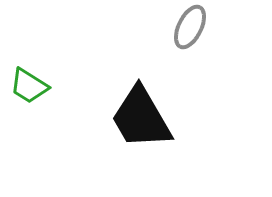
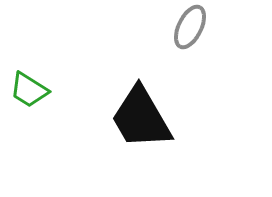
green trapezoid: moved 4 px down
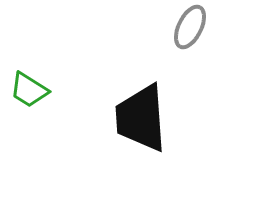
black trapezoid: rotated 26 degrees clockwise
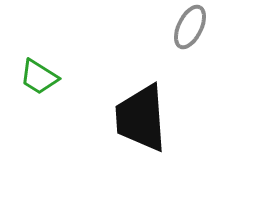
green trapezoid: moved 10 px right, 13 px up
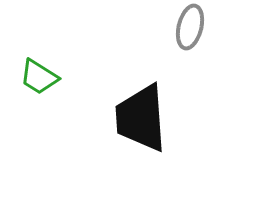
gray ellipse: rotated 12 degrees counterclockwise
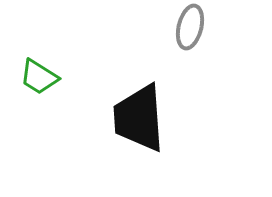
black trapezoid: moved 2 px left
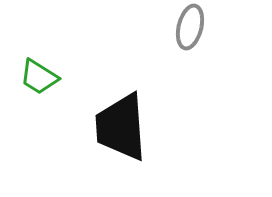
black trapezoid: moved 18 px left, 9 px down
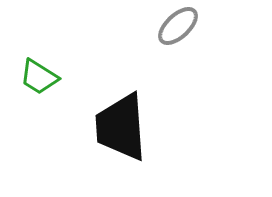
gray ellipse: moved 12 px left, 1 px up; rotated 33 degrees clockwise
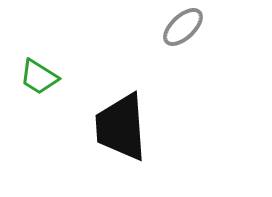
gray ellipse: moved 5 px right, 1 px down
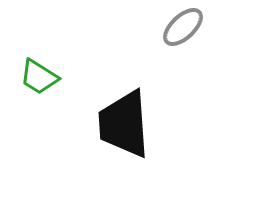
black trapezoid: moved 3 px right, 3 px up
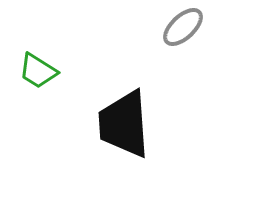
green trapezoid: moved 1 px left, 6 px up
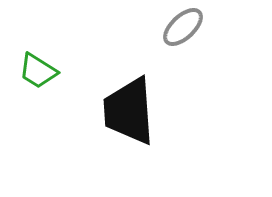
black trapezoid: moved 5 px right, 13 px up
